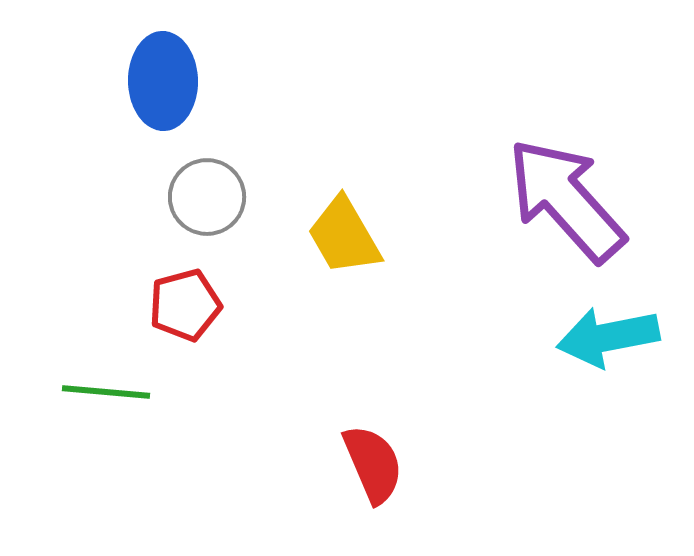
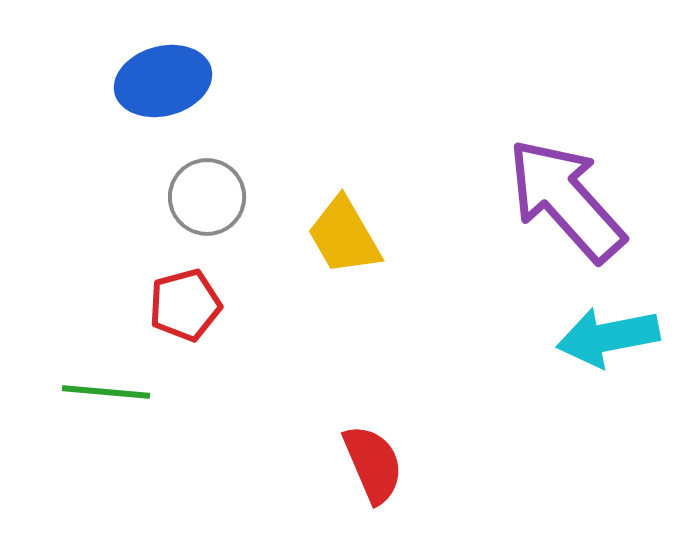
blue ellipse: rotated 76 degrees clockwise
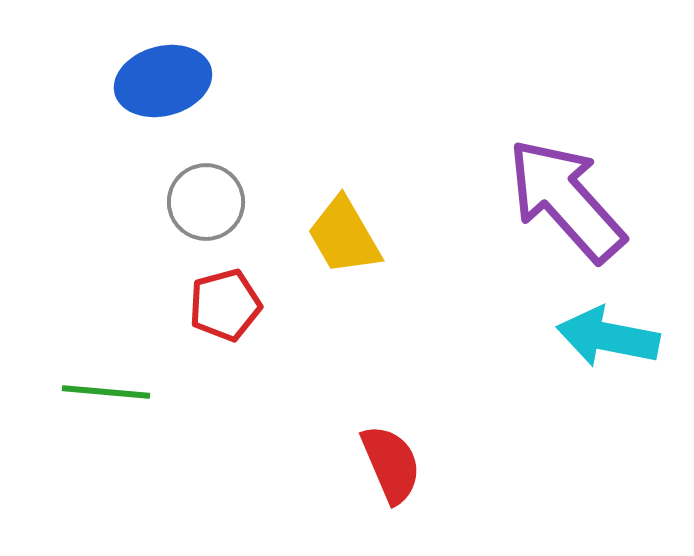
gray circle: moved 1 px left, 5 px down
red pentagon: moved 40 px right
cyan arrow: rotated 22 degrees clockwise
red semicircle: moved 18 px right
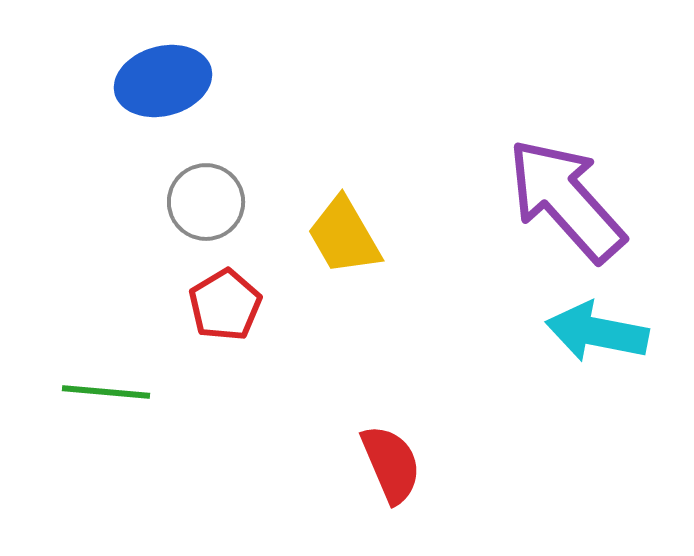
red pentagon: rotated 16 degrees counterclockwise
cyan arrow: moved 11 px left, 5 px up
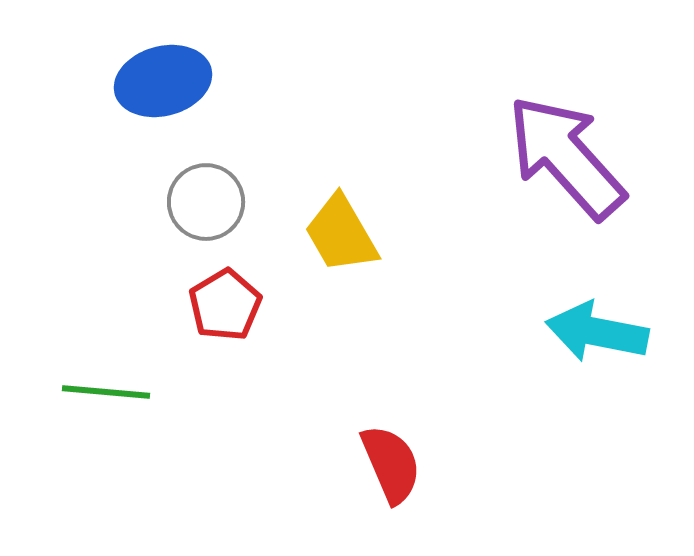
purple arrow: moved 43 px up
yellow trapezoid: moved 3 px left, 2 px up
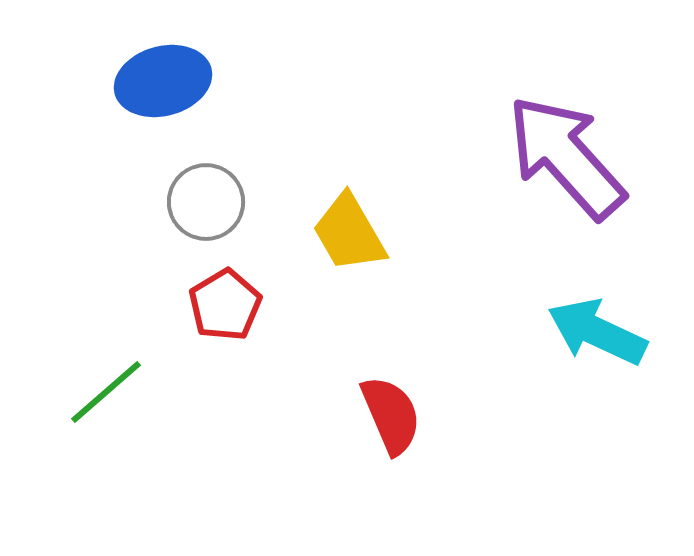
yellow trapezoid: moved 8 px right, 1 px up
cyan arrow: rotated 14 degrees clockwise
green line: rotated 46 degrees counterclockwise
red semicircle: moved 49 px up
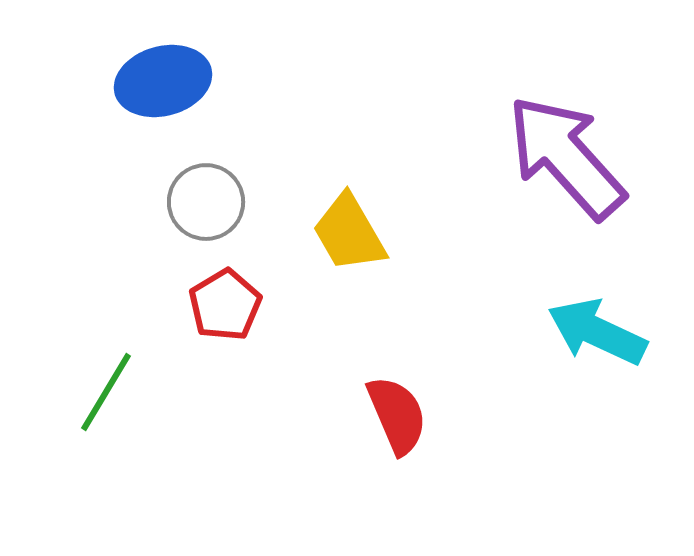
green line: rotated 18 degrees counterclockwise
red semicircle: moved 6 px right
